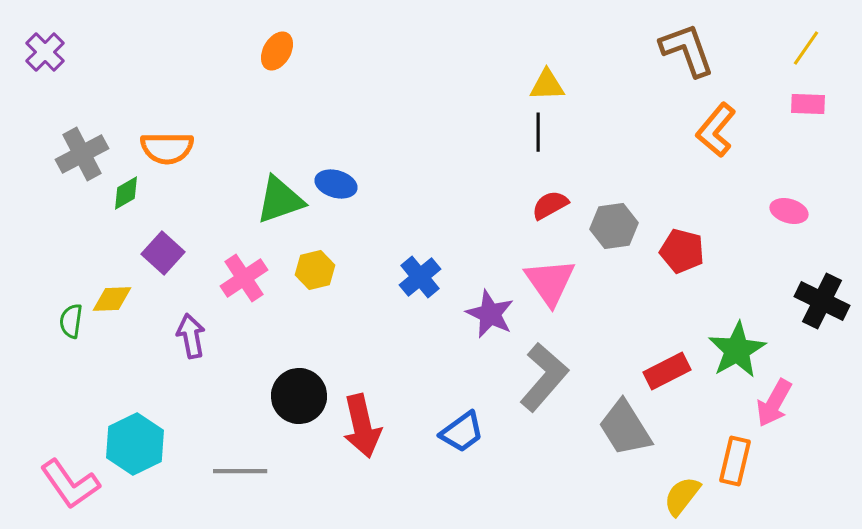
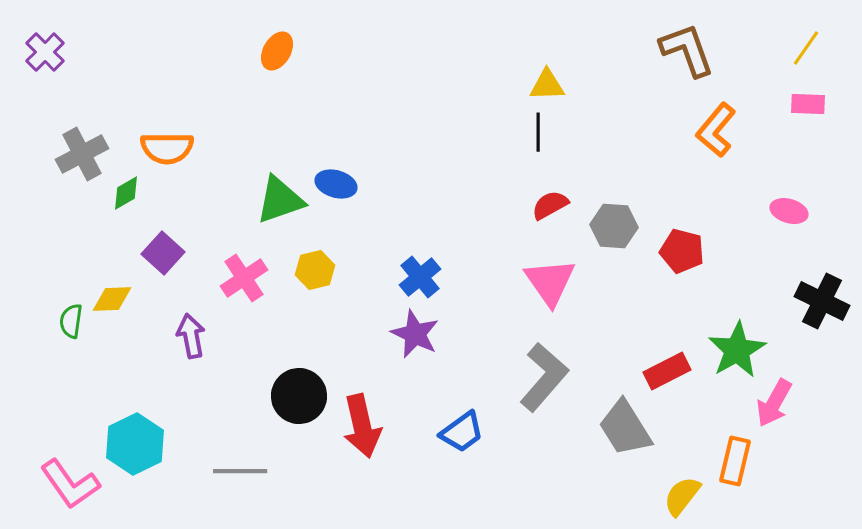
gray hexagon: rotated 12 degrees clockwise
purple star: moved 75 px left, 20 px down
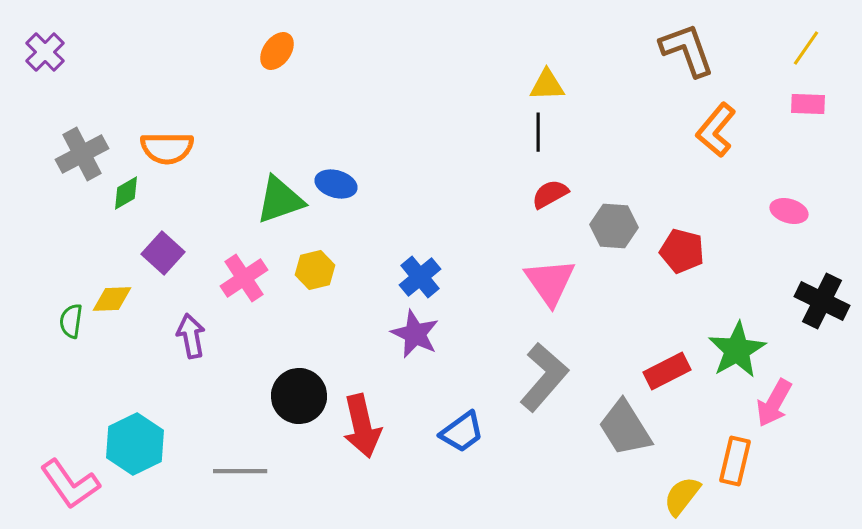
orange ellipse: rotated 6 degrees clockwise
red semicircle: moved 11 px up
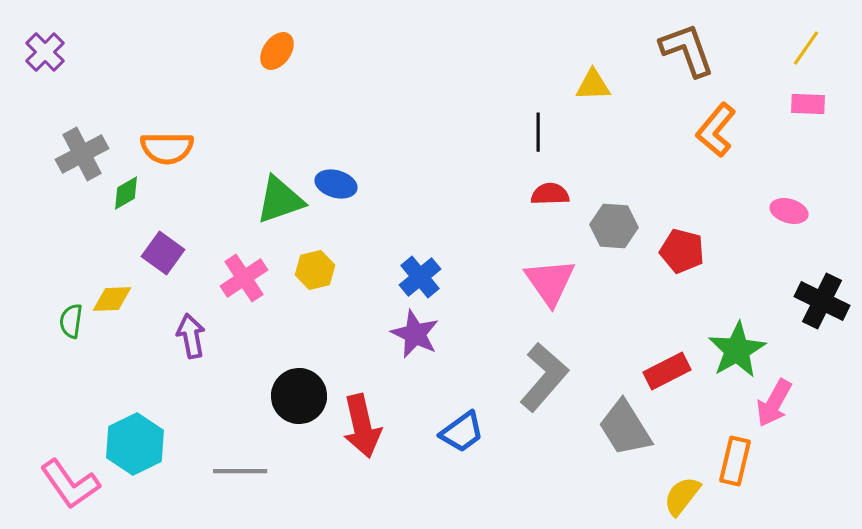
yellow triangle: moved 46 px right
red semicircle: rotated 27 degrees clockwise
purple square: rotated 6 degrees counterclockwise
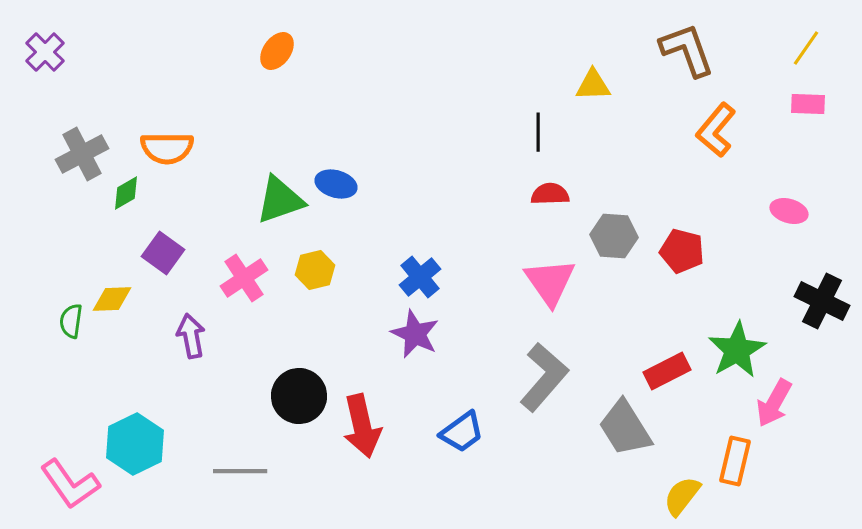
gray hexagon: moved 10 px down
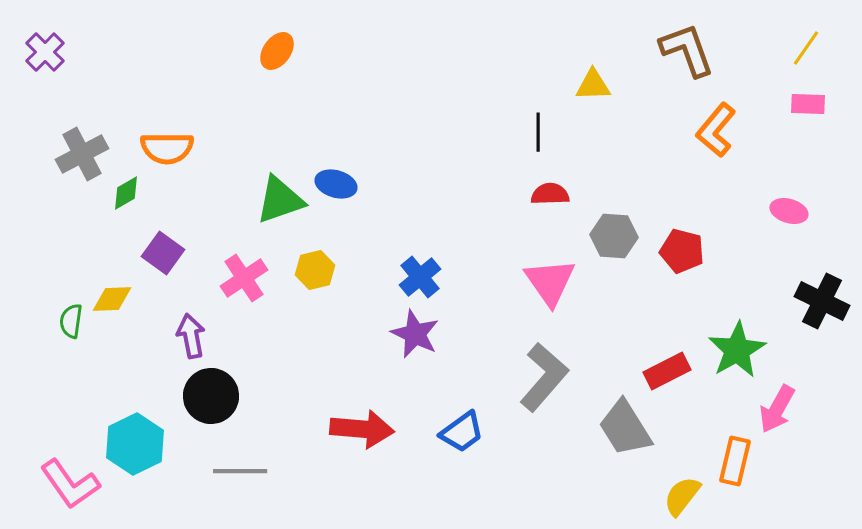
black circle: moved 88 px left
pink arrow: moved 3 px right, 6 px down
red arrow: moved 3 px down; rotated 72 degrees counterclockwise
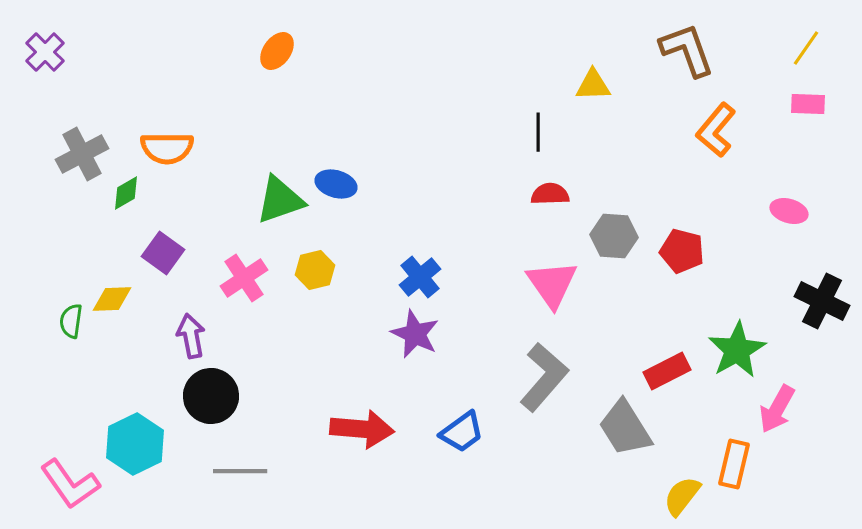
pink triangle: moved 2 px right, 2 px down
orange rectangle: moved 1 px left, 3 px down
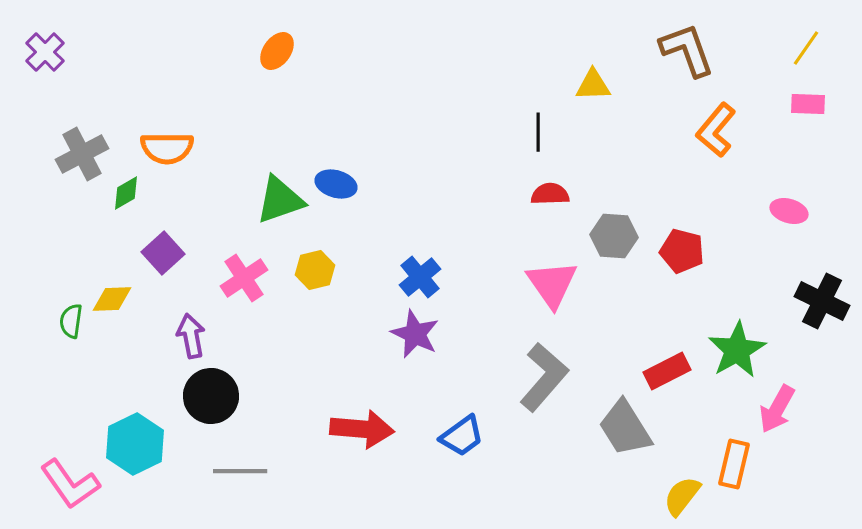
purple square: rotated 12 degrees clockwise
blue trapezoid: moved 4 px down
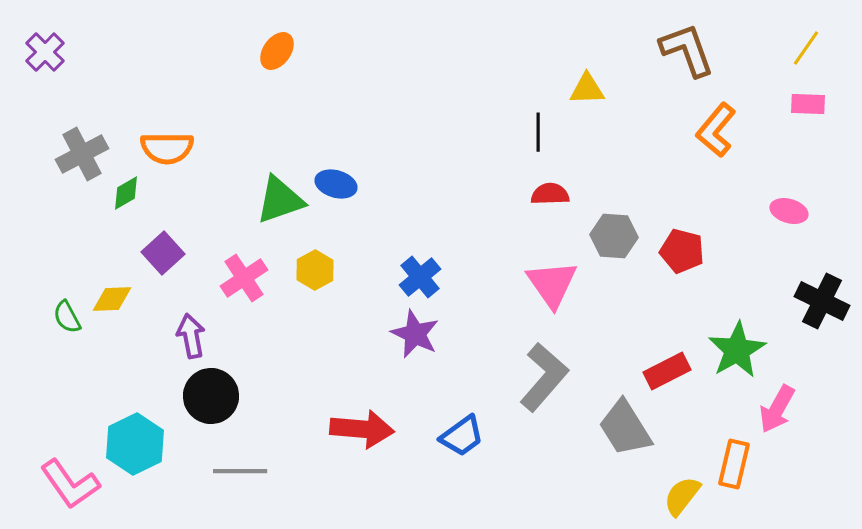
yellow triangle: moved 6 px left, 4 px down
yellow hexagon: rotated 15 degrees counterclockwise
green semicircle: moved 4 px left, 4 px up; rotated 36 degrees counterclockwise
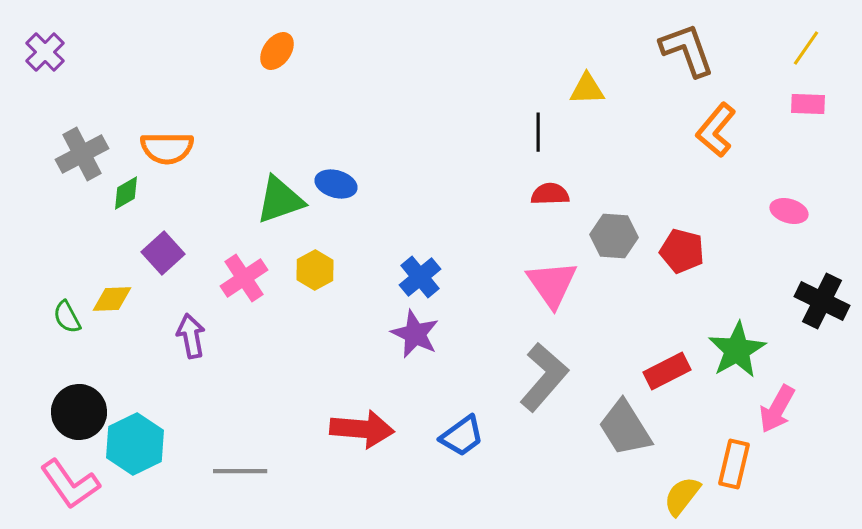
black circle: moved 132 px left, 16 px down
